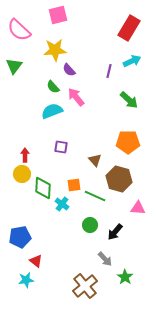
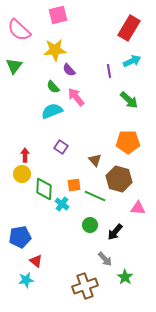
purple line: rotated 24 degrees counterclockwise
purple square: rotated 24 degrees clockwise
green diamond: moved 1 px right, 1 px down
brown cross: rotated 20 degrees clockwise
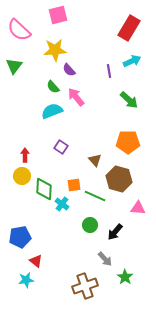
yellow circle: moved 2 px down
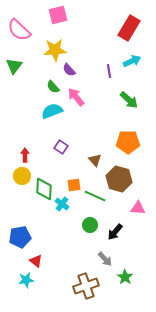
brown cross: moved 1 px right
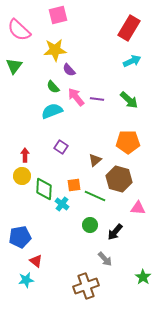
purple line: moved 12 px left, 28 px down; rotated 72 degrees counterclockwise
brown triangle: rotated 32 degrees clockwise
green star: moved 18 px right
